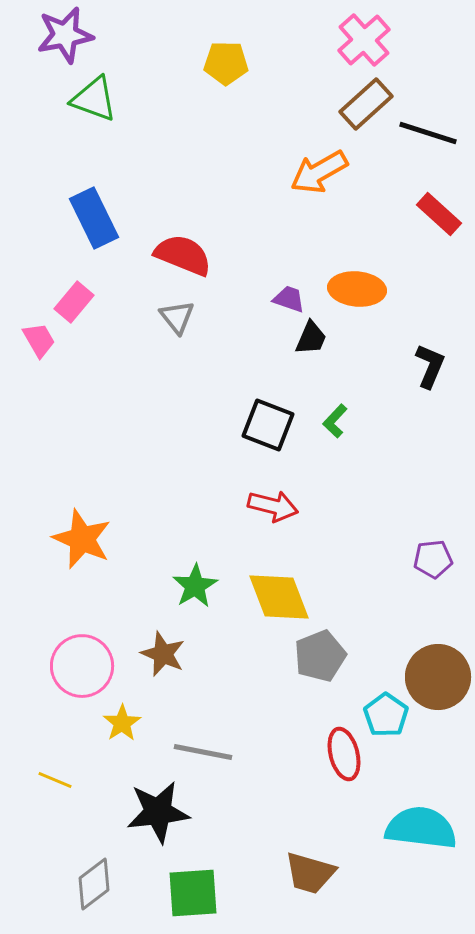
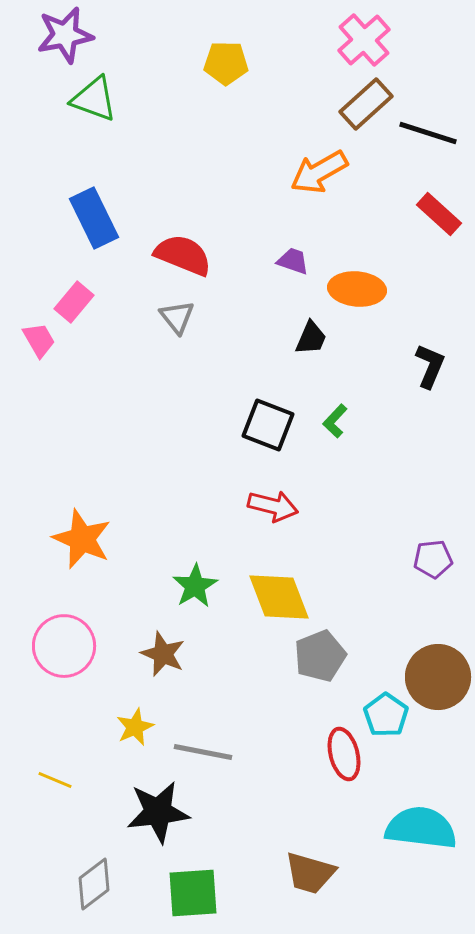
purple trapezoid: moved 4 px right, 38 px up
pink circle: moved 18 px left, 20 px up
yellow star: moved 13 px right, 4 px down; rotated 9 degrees clockwise
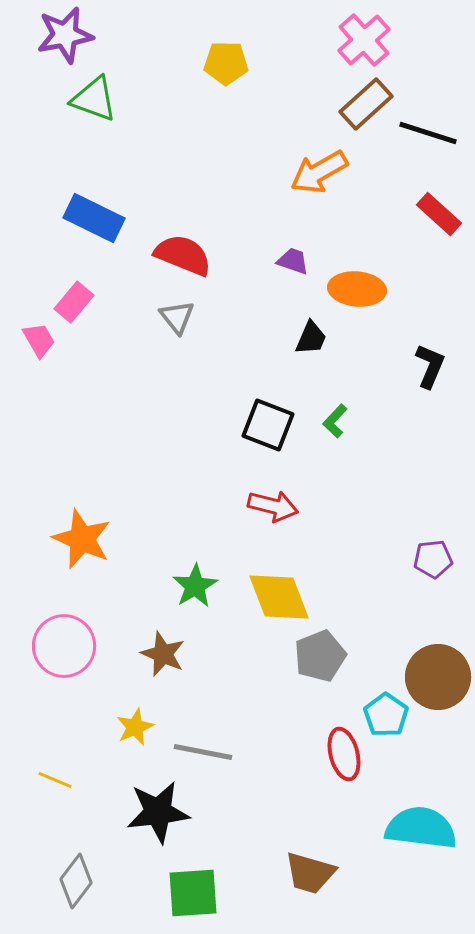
blue rectangle: rotated 38 degrees counterclockwise
gray diamond: moved 18 px left, 3 px up; rotated 16 degrees counterclockwise
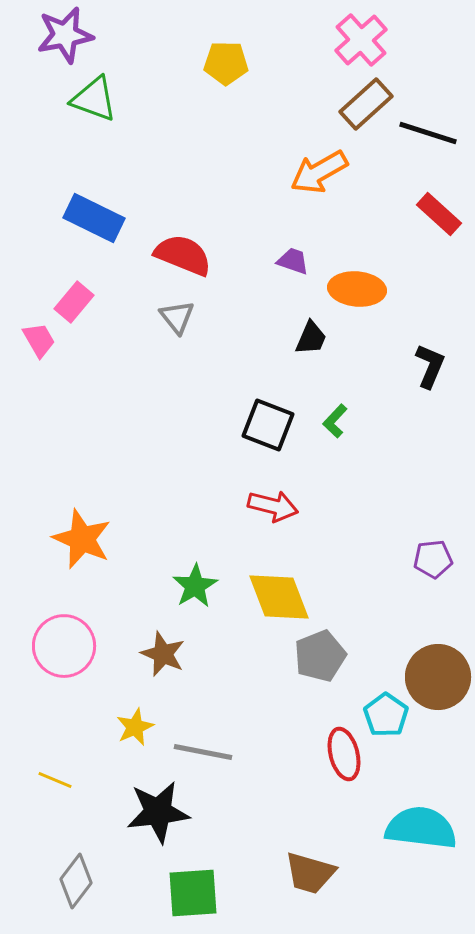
pink cross: moved 3 px left
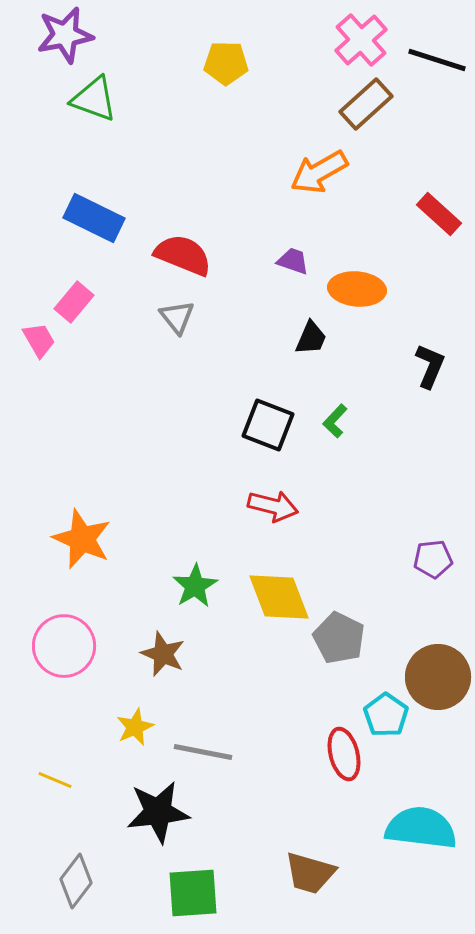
black line: moved 9 px right, 73 px up
gray pentagon: moved 19 px right, 18 px up; rotated 24 degrees counterclockwise
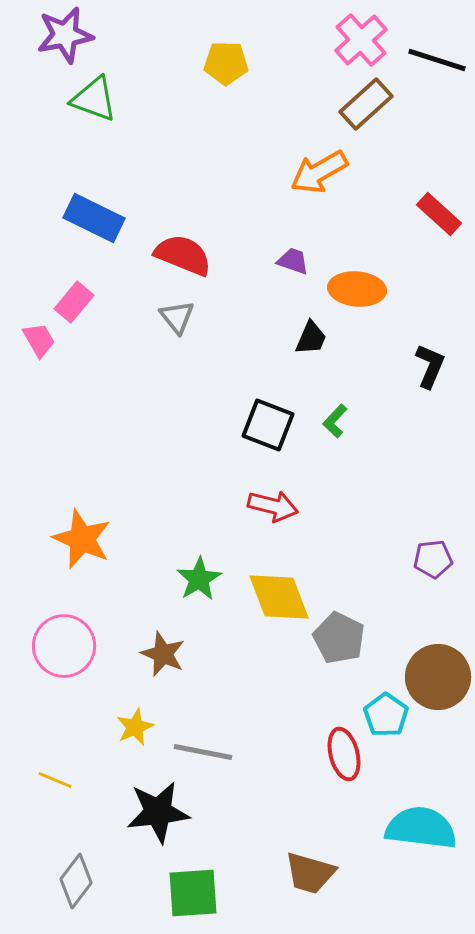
green star: moved 4 px right, 7 px up
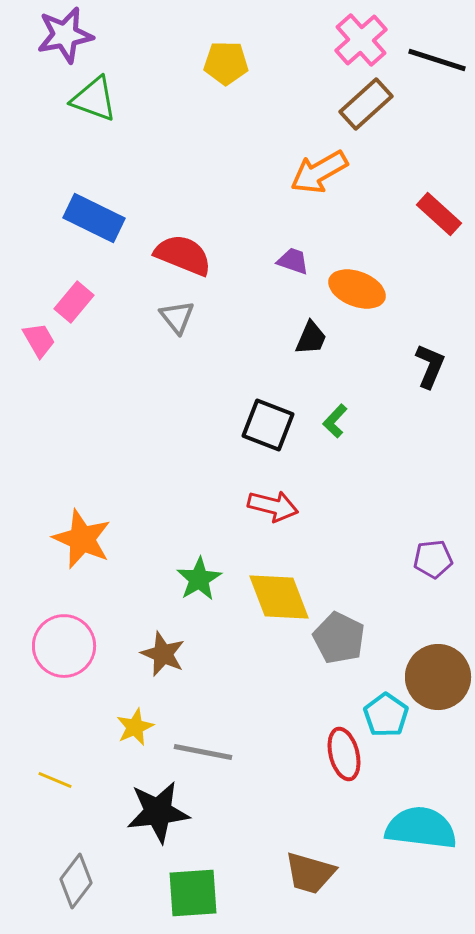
orange ellipse: rotated 16 degrees clockwise
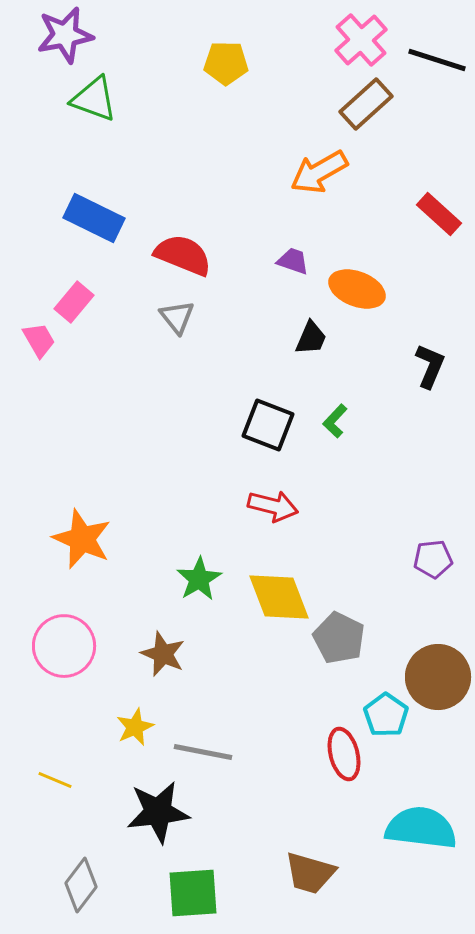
gray diamond: moved 5 px right, 4 px down
